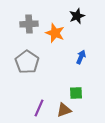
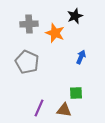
black star: moved 2 px left
gray pentagon: rotated 10 degrees counterclockwise
brown triangle: rotated 28 degrees clockwise
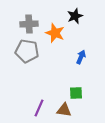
gray pentagon: moved 11 px up; rotated 15 degrees counterclockwise
